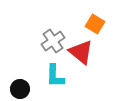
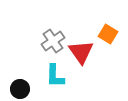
orange square: moved 13 px right, 10 px down
red triangle: rotated 16 degrees clockwise
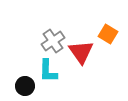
cyan L-shape: moved 7 px left, 5 px up
black circle: moved 5 px right, 3 px up
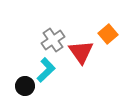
orange square: rotated 18 degrees clockwise
gray cross: moved 1 px up
cyan L-shape: moved 2 px left, 1 px up; rotated 135 degrees counterclockwise
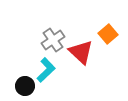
red triangle: rotated 12 degrees counterclockwise
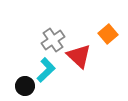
red triangle: moved 2 px left, 4 px down
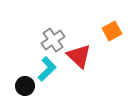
orange square: moved 4 px right, 3 px up; rotated 12 degrees clockwise
cyan L-shape: moved 1 px right, 1 px up
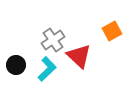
black circle: moved 9 px left, 21 px up
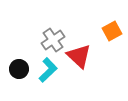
black circle: moved 3 px right, 4 px down
cyan L-shape: moved 1 px right, 1 px down
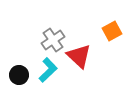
black circle: moved 6 px down
